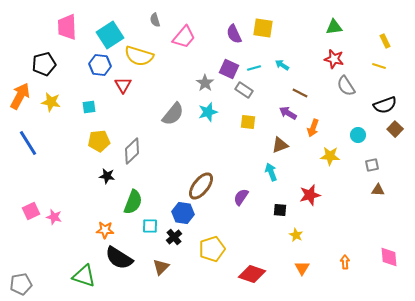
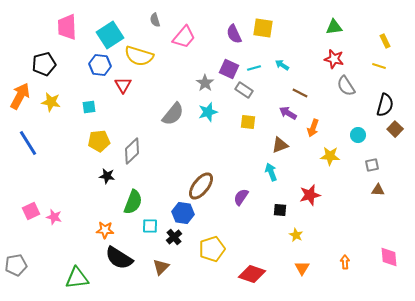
black semicircle at (385, 105): rotated 55 degrees counterclockwise
green triangle at (84, 276): moved 7 px left, 2 px down; rotated 25 degrees counterclockwise
gray pentagon at (21, 284): moved 5 px left, 19 px up
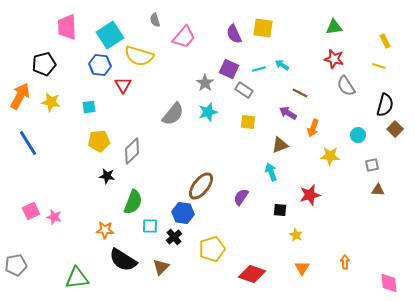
cyan line at (254, 68): moved 5 px right, 1 px down
pink diamond at (389, 257): moved 26 px down
black semicircle at (119, 258): moved 4 px right, 2 px down
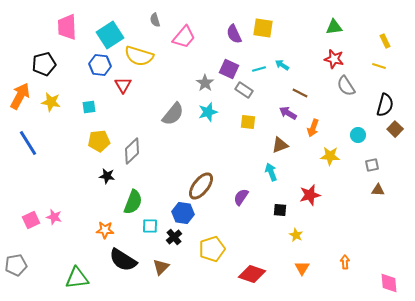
pink square at (31, 211): moved 9 px down
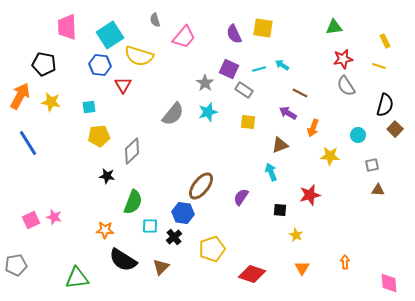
red star at (334, 59): moved 9 px right; rotated 24 degrees counterclockwise
black pentagon at (44, 64): rotated 25 degrees clockwise
yellow pentagon at (99, 141): moved 5 px up
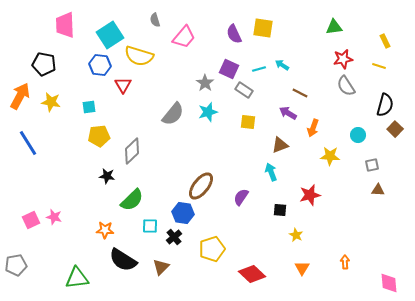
pink trapezoid at (67, 27): moved 2 px left, 2 px up
green semicircle at (133, 202): moved 1 px left, 2 px up; rotated 25 degrees clockwise
red diamond at (252, 274): rotated 24 degrees clockwise
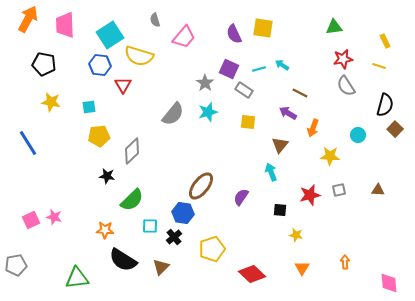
orange arrow at (20, 96): moved 8 px right, 77 px up
brown triangle at (280, 145): rotated 30 degrees counterclockwise
gray square at (372, 165): moved 33 px left, 25 px down
yellow star at (296, 235): rotated 16 degrees counterclockwise
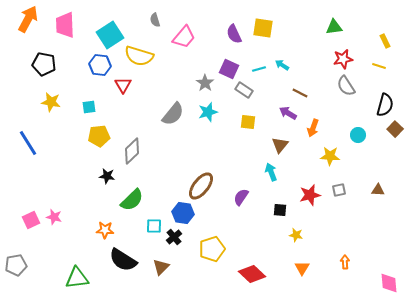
cyan square at (150, 226): moved 4 px right
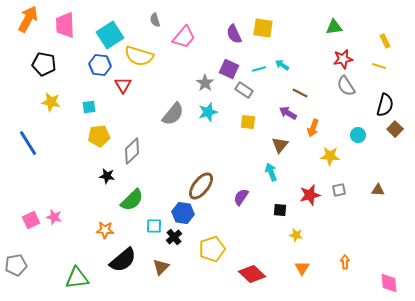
black semicircle at (123, 260): rotated 72 degrees counterclockwise
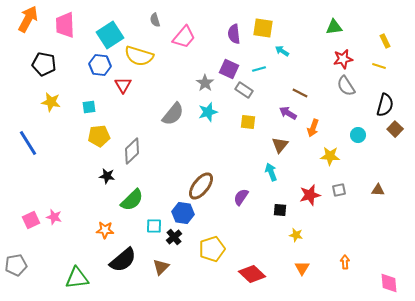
purple semicircle at (234, 34): rotated 18 degrees clockwise
cyan arrow at (282, 65): moved 14 px up
